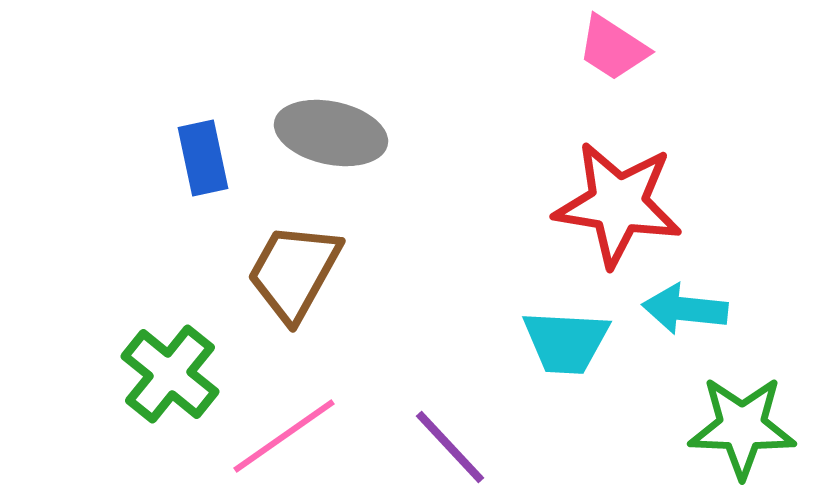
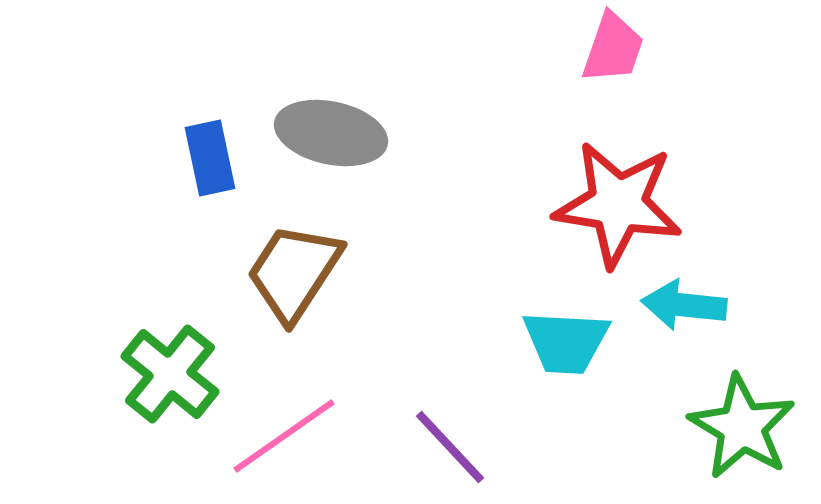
pink trapezoid: rotated 104 degrees counterclockwise
blue rectangle: moved 7 px right
brown trapezoid: rotated 4 degrees clockwise
cyan arrow: moved 1 px left, 4 px up
green star: rotated 29 degrees clockwise
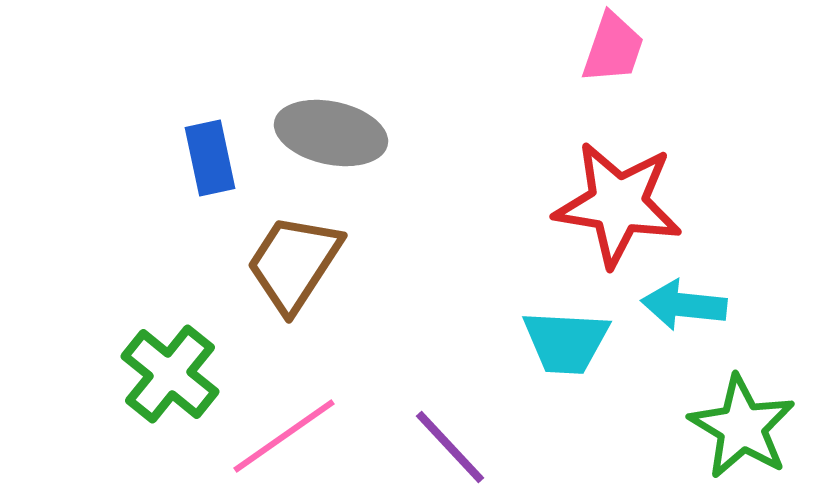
brown trapezoid: moved 9 px up
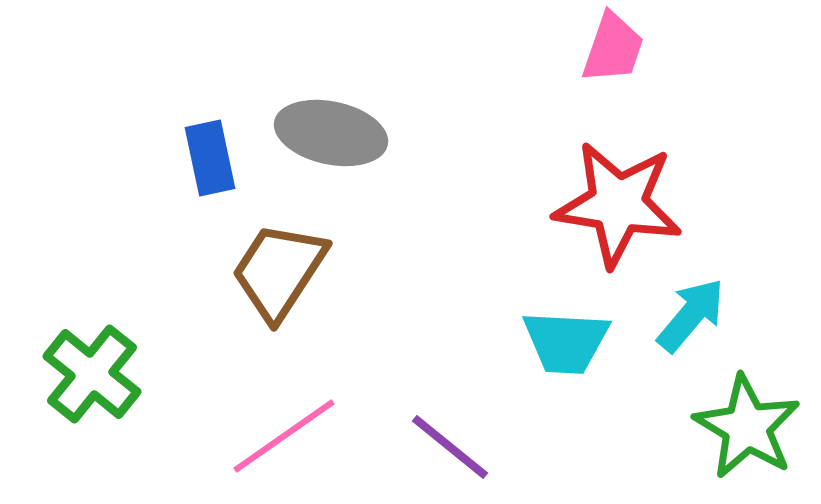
brown trapezoid: moved 15 px left, 8 px down
cyan arrow: moved 7 px right, 10 px down; rotated 124 degrees clockwise
green cross: moved 78 px left
green star: moved 5 px right
purple line: rotated 8 degrees counterclockwise
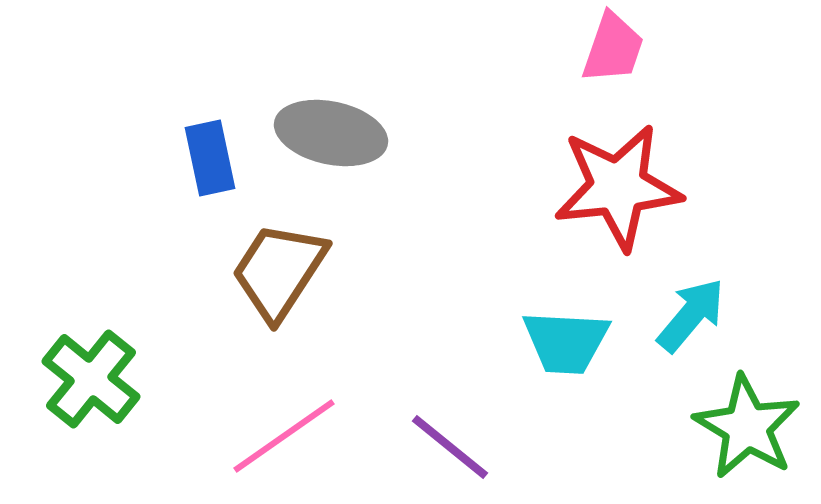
red star: moved 17 px up; rotated 15 degrees counterclockwise
green cross: moved 1 px left, 5 px down
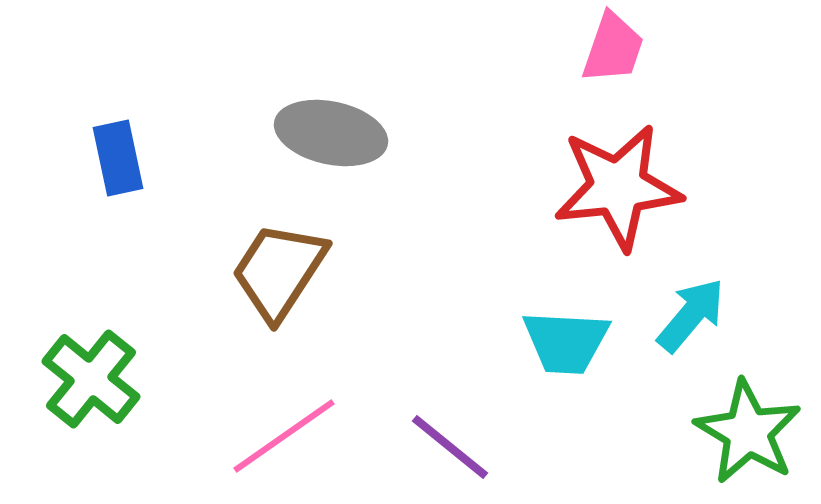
blue rectangle: moved 92 px left
green star: moved 1 px right, 5 px down
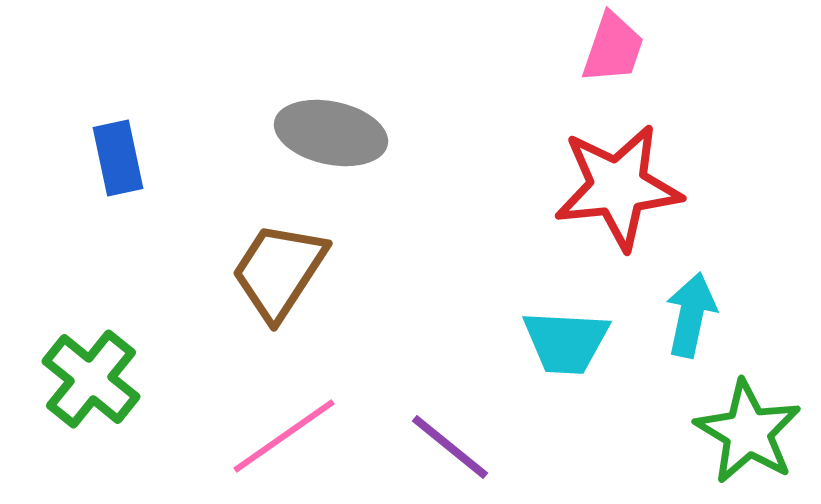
cyan arrow: rotated 28 degrees counterclockwise
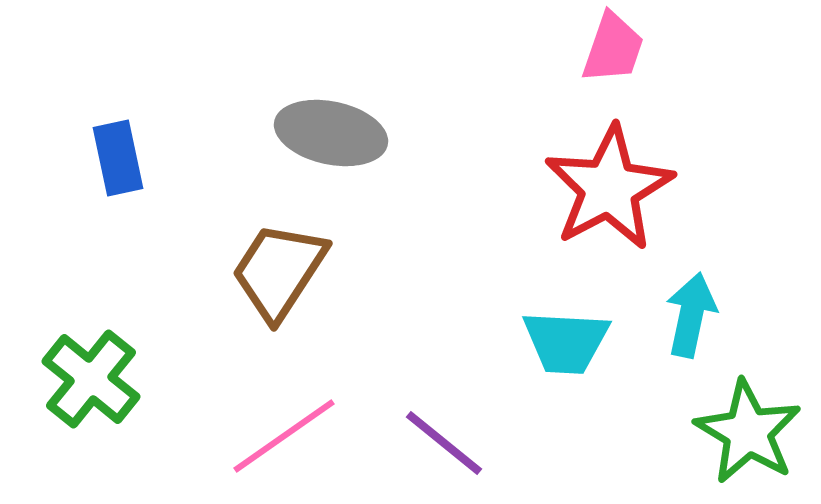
red star: moved 9 px left, 1 px down; rotated 22 degrees counterclockwise
purple line: moved 6 px left, 4 px up
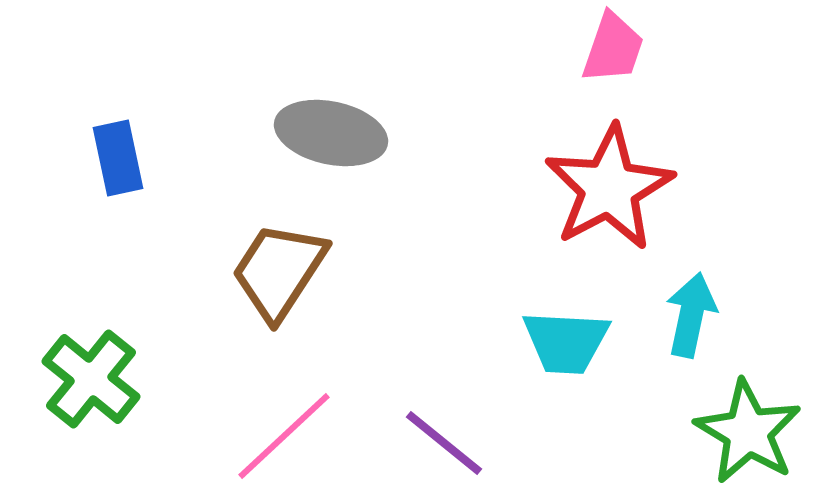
pink line: rotated 8 degrees counterclockwise
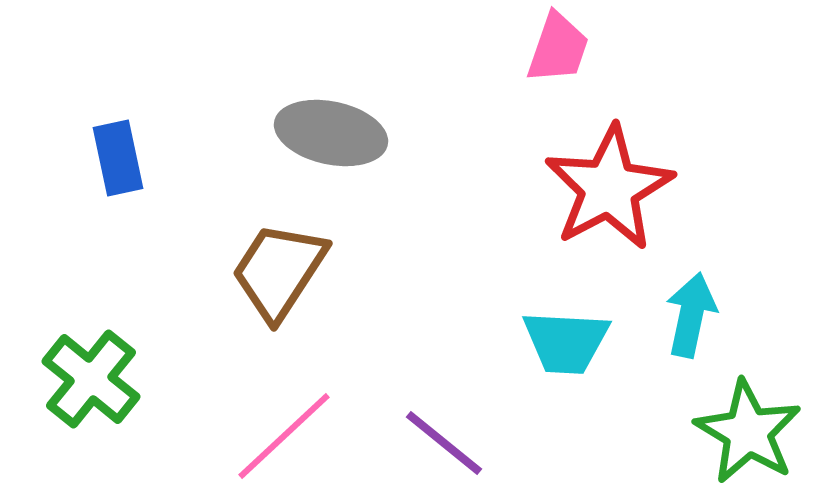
pink trapezoid: moved 55 px left
